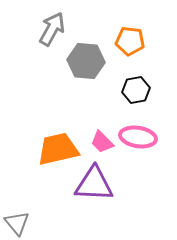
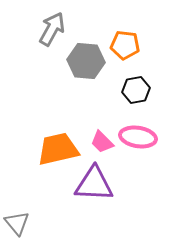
orange pentagon: moved 5 px left, 4 px down
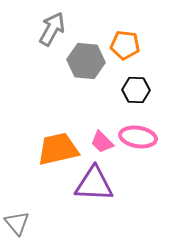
black hexagon: rotated 12 degrees clockwise
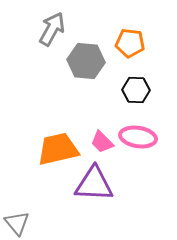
orange pentagon: moved 5 px right, 2 px up
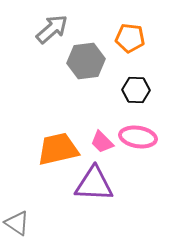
gray arrow: rotated 20 degrees clockwise
orange pentagon: moved 5 px up
gray hexagon: rotated 12 degrees counterclockwise
gray triangle: rotated 16 degrees counterclockwise
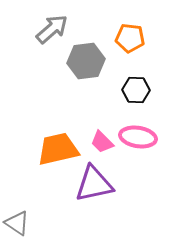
purple triangle: rotated 15 degrees counterclockwise
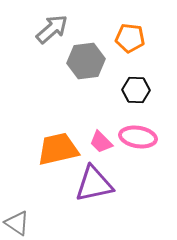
pink trapezoid: moved 1 px left
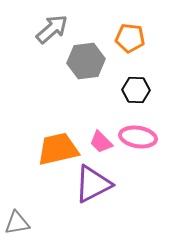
purple triangle: moved 1 px left; rotated 15 degrees counterclockwise
gray triangle: rotated 44 degrees counterclockwise
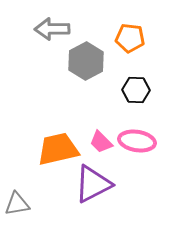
gray arrow: rotated 140 degrees counterclockwise
gray hexagon: rotated 21 degrees counterclockwise
pink ellipse: moved 1 px left, 4 px down
gray triangle: moved 19 px up
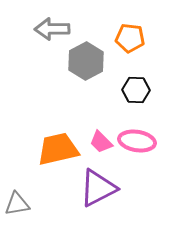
purple triangle: moved 5 px right, 4 px down
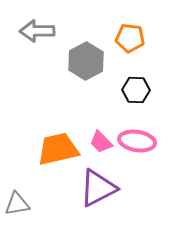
gray arrow: moved 15 px left, 2 px down
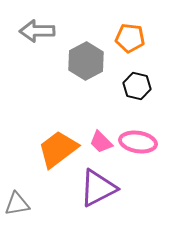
black hexagon: moved 1 px right, 4 px up; rotated 12 degrees clockwise
pink ellipse: moved 1 px right, 1 px down
orange trapezoid: rotated 24 degrees counterclockwise
